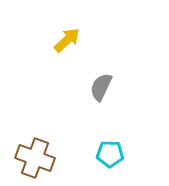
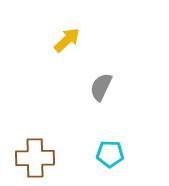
brown cross: rotated 21 degrees counterclockwise
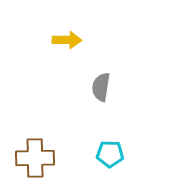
yellow arrow: rotated 44 degrees clockwise
gray semicircle: rotated 16 degrees counterclockwise
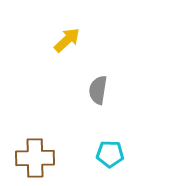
yellow arrow: rotated 44 degrees counterclockwise
gray semicircle: moved 3 px left, 3 px down
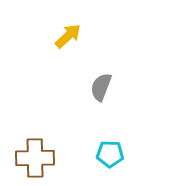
yellow arrow: moved 1 px right, 4 px up
gray semicircle: moved 3 px right, 3 px up; rotated 12 degrees clockwise
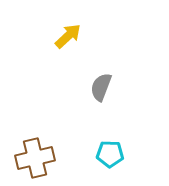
brown cross: rotated 12 degrees counterclockwise
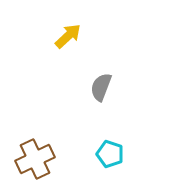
cyan pentagon: rotated 16 degrees clockwise
brown cross: moved 1 px down; rotated 12 degrees counterclockwise
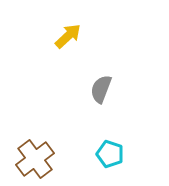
gray semicircle: moved 2 px down
brown cross: rotated 12 degrees counterclockwise
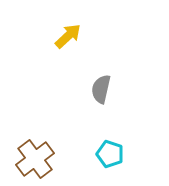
gray semicircle: rotated 8 degrees counterclockwise
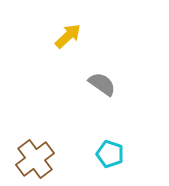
gray semicircle: moved 1 px right, 5 px up; rotated 112 degrees clockwise
